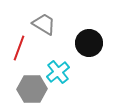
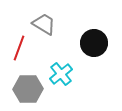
black circle: moved 5 px right
cyan cross: moved 3 px right, 2 px down
gray hexagon: moved 4 px left
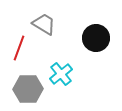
black circle: moved 2 px right, 5 px up
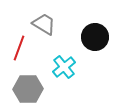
black circle: moved 1 px left, 1 px up
cyan cross: moved 3 px right, 7 px up
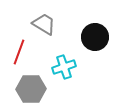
red line: moved 4 px down
cyan cross: rotated 20 degrees clockwise
gray hexagon: moved 3 px right
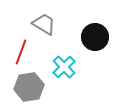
red line: moved 2 px right
cyan cross: rotated 25 degrees counterclockwise
gray hexagon: moved 2 px left, 2 px up; rotated 8 degrees counterclockwise
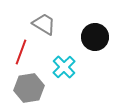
gray hexagon: moved 1 px down
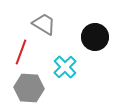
cyan cross: moved 1 px right
gray hexagon: rotated 12 degrees clockwise
